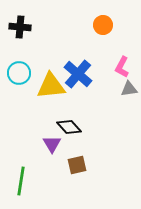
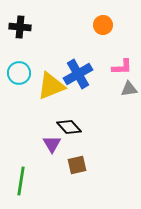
pink L-shape: rotated 120 degrees counterclockwise
blue cross: rotated 20 degrees clockwise
yellow triangle: rotated 16 degrees counterclockwise
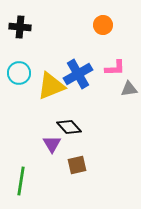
pink L-shape: moved 7 px left, 1 px down
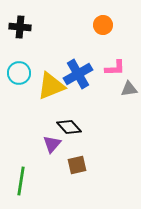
purple triangle: rotated 12 degrees clockwise
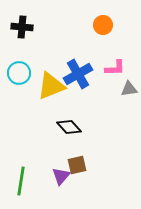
black cross: moved 2 px right
purple triangle: moved 9 px right, 32 px down
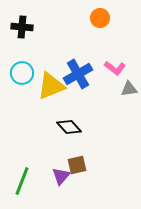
orange circle: moved 3 px left, 7 px up
pink L-shape: rotated 40 degrees clockwise
cyan circle: moved 3 px right
green line: moved 1 px right; rotated 12 degrees clockwise
